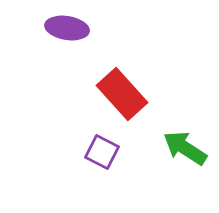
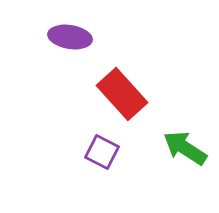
purple ellipse: moved 3 px right, 9 px down
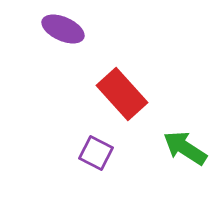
purple ellipse: moved 7 px left, 8 px up; rotated 15 degrees clockwise
purple square: moved 6 px left, 1 px down
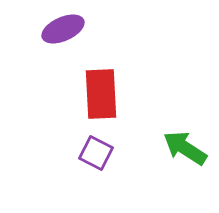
purple ellipse: rotated 48 degrees counterclockwise
red rectangle: moved 21 px left; rotated 39 degrees clockwise
